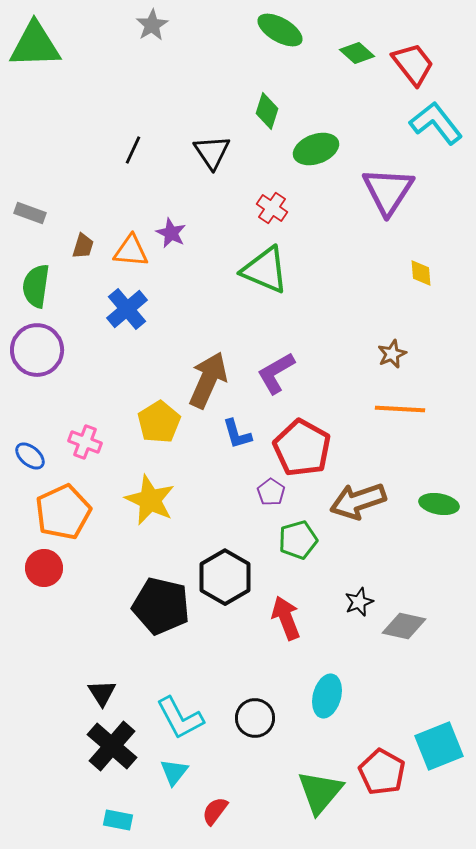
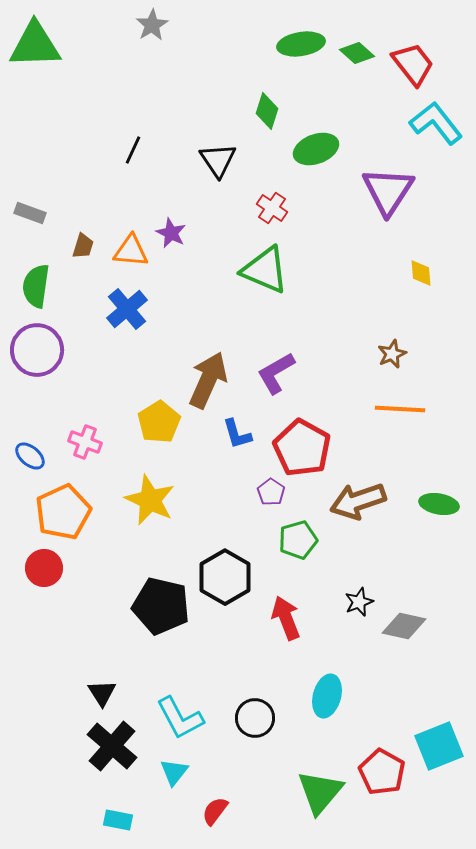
green ellipse at (280, 30): moved 21 px right, 14 px down; rotated 39 degrees counterclockwise
black triangle at (212, 152): moved 6 px right, 8 px down
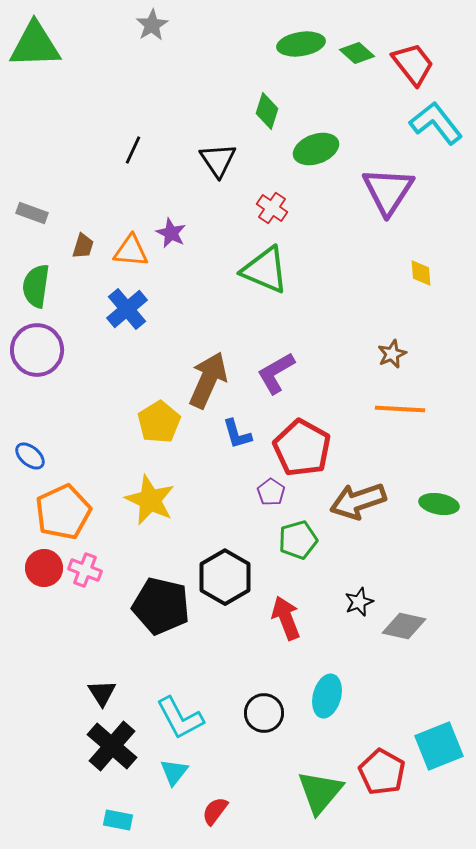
gray rectangle at (30, 213): moved 2 px right
pink cross at (85, 442): moved 128 px down
black circle at (255, 718): moved 9 px right, 5 px up
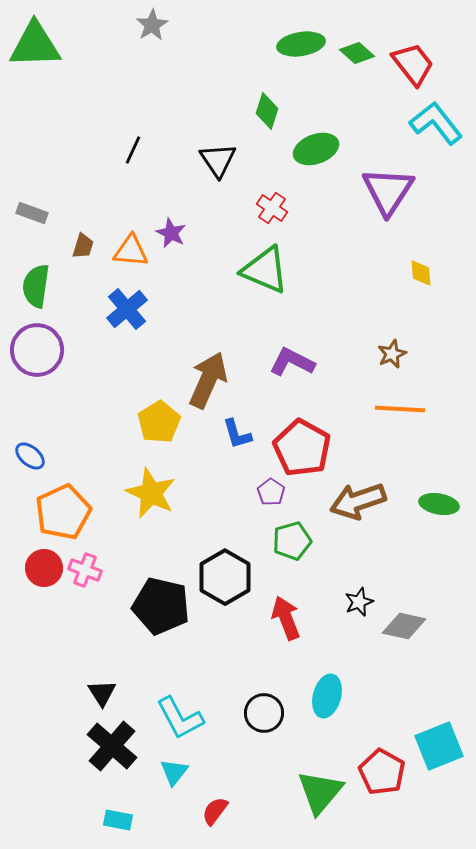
purple L-shape at (276, 373): moved 16 px right, 11 px up; rotated 57 degrees clockwise
yellow star at (150, 500): moved 1 px right, 7 px up
green pentagon at (298, 540): moved 6 px left, 1 px down
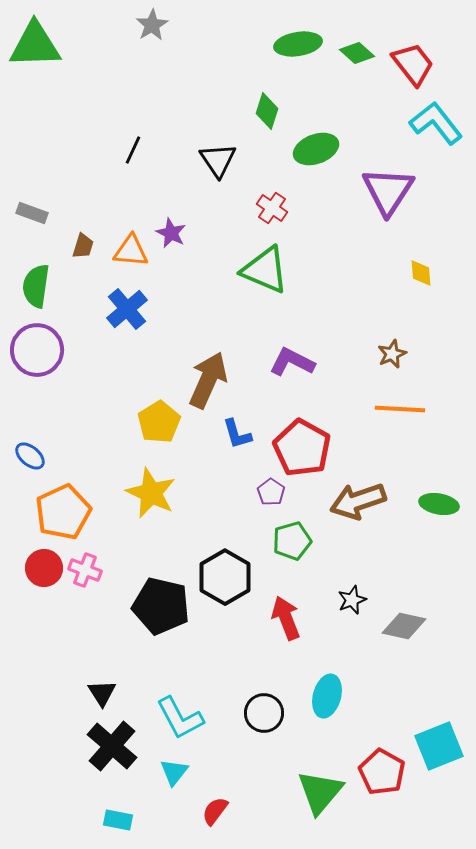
green ellipse at (301, 44): moved 3 px left
black star at (359, 602): moved 7 px left, 2 px up
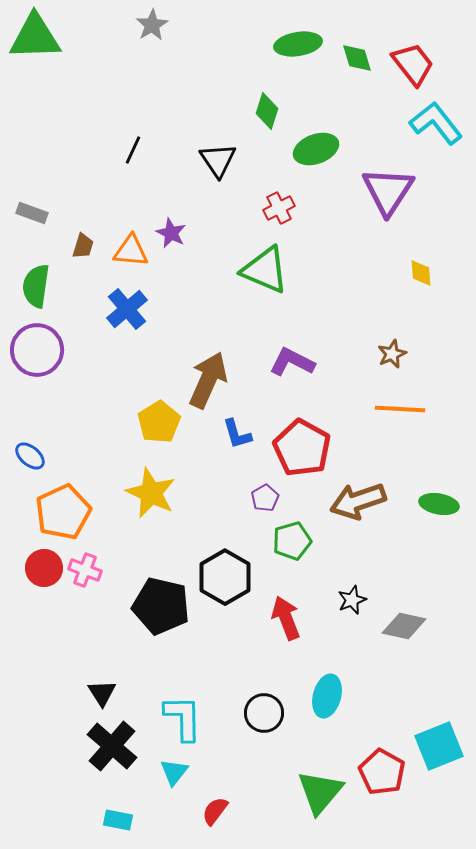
green triangle at (35, 45): moved 8 px up
green diamond at (357, 53): moved 5 px down; rotated 32 degrees clockwise
red cross at (272, 208): moved 7 px right; rotated 28 degrees clockwise
purple pentagon at (271, 492): moved 6 px left, 6 px down; rotated 8 degrees clockwise
cyan L-shape at (180, 718): moved 3 px right; rotated 153 degrees counterclockwise
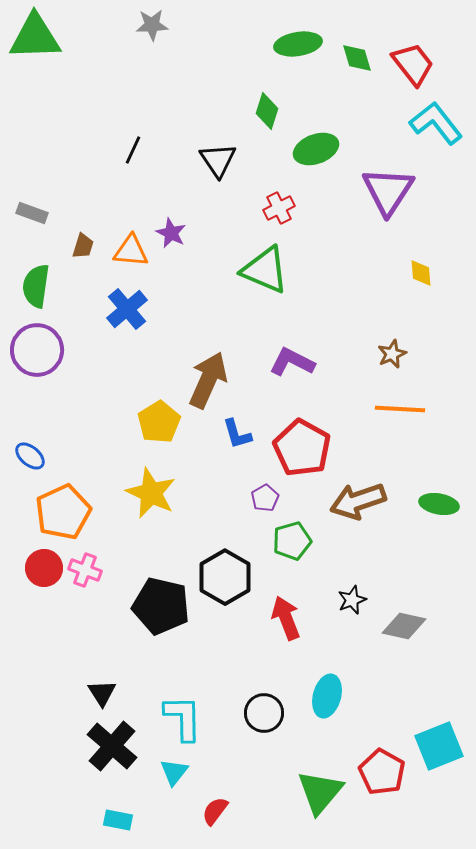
gray star at (152, 25): rotated 28 degrees clockwise
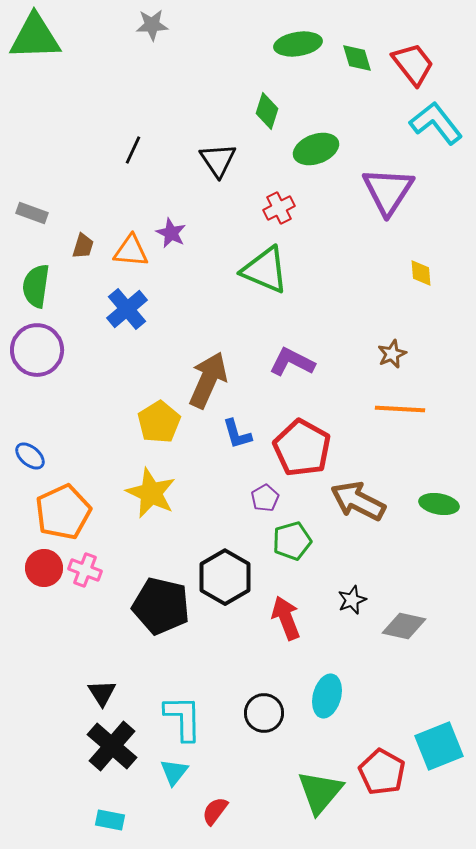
brown arrow at (358, 501): rotated 46 degrees clockwise
cyan rectangle at (118, 820): moved 8 px left
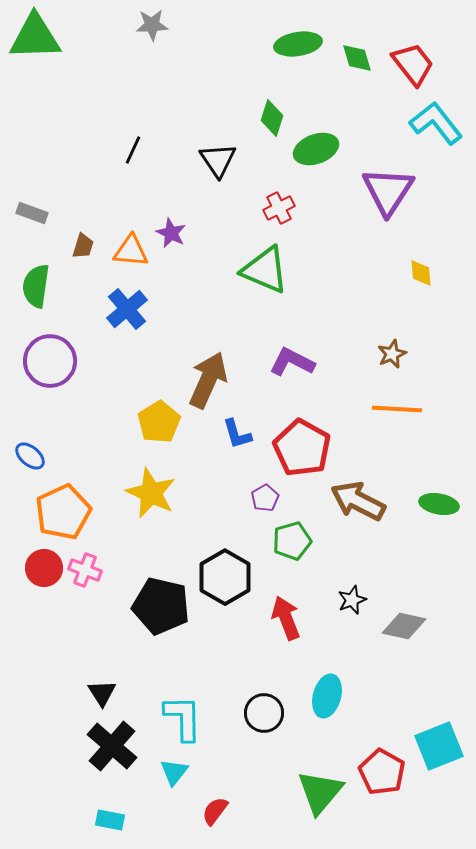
green diamond at (267, 111): moved 5 px right, 7 px down
purple circle at (37, 350): moved 13 px right, 11 px down
orange line at (400, 409): moved 3 px left
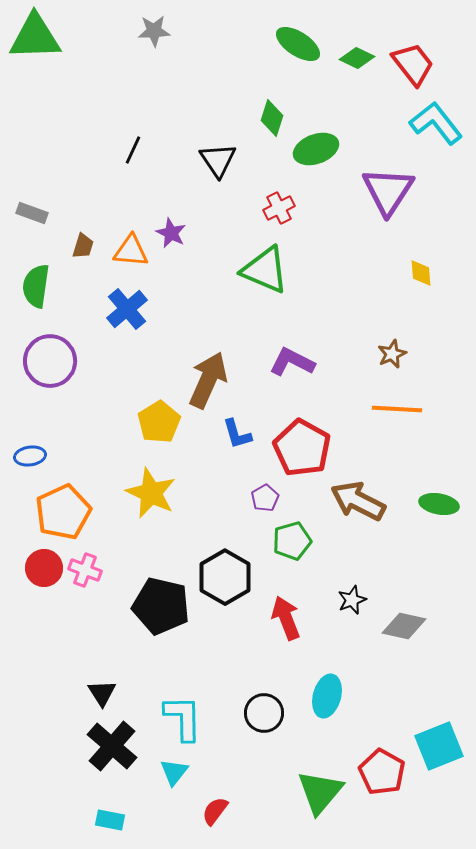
gray star at (152, 25): moved 2 px right, 6 px down
green ellipse at (298, 44): rotated 42 degrees clockwise
green diamond at (357, 58): rotated 48 degrees counterclockwise
blue ellipse at (30, 456): rotated 48 degrees counterclockwise
